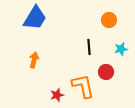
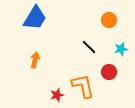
black line: rotated 42 degrees counterclockwise
orange arrow: moved 1 px right
red circle: moved 3 px right
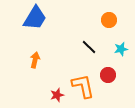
red circle: moved 1 px left, 3 px down
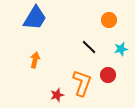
orange L-shape: moved 1 px left, 3 px up; rotated 32 degrees clockwise
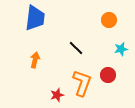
blue trapezoid: rotated 24 degrees counterclockwise
black line: moved 13 px left, 1 px down
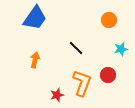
blue trapezoid: rotated 28 degrees clockwise
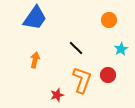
cyan star: rotated 16 degrees counterclockwise
orange L-shape: moved 3 px up
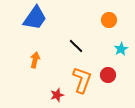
black line: moved 2 px up
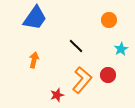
orange arrow: moved 1 px left
orange L-shape: rotated 20 degrees clockwise
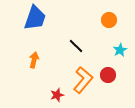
blue trapezoid: rotated 16 degrees counterclockwise
cyan star: moved 1 px left, 1 px down
orange L-shape: moved 1 px right
